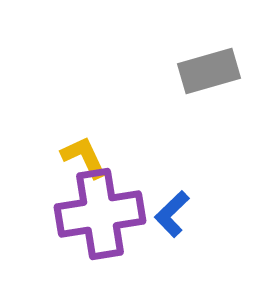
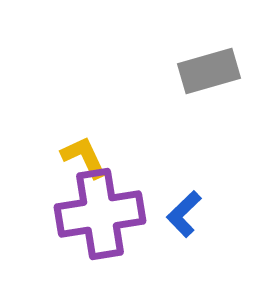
blue L-shape: moved 12 px right
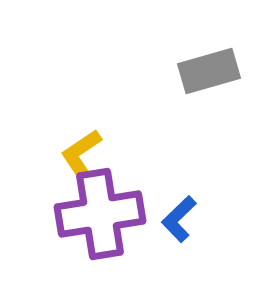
yellow L-shape: moved 3 px left, 4 px up; rotated 99 degrees counterclockwise
blue L-shape: moved 5 px left, 5 px down
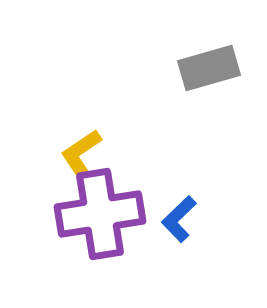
gray rectangle: moved 3 px up
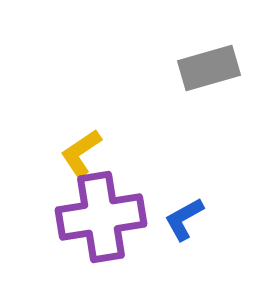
purple cross: moved 1 px right, 3 px down
blue L-shape: moved 5 px right; rotated 15 degrees clockwise
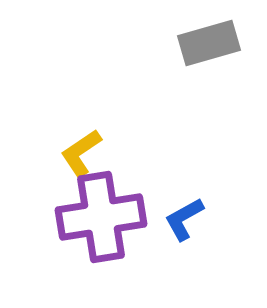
gray rectangle: moved 25 px up
